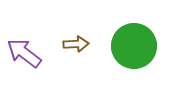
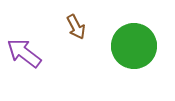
brown arrow: moved 17 px up; rotated 65 degrees clockwise
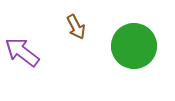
purple arrow: moved 2 px left, 1 px up
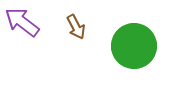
purple arrow: moved 30 px up
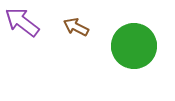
brown arrow: rotated 145 degrees clockwise
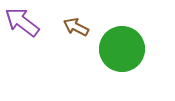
green circle: moved 12 px left, 3 px down
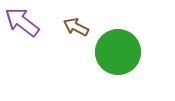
green circle: moved 4 px left, 3 px down
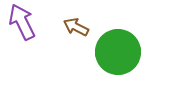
purple arrow: rotated 27 degrees clockwise
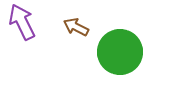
green circle: moved 2 px right
